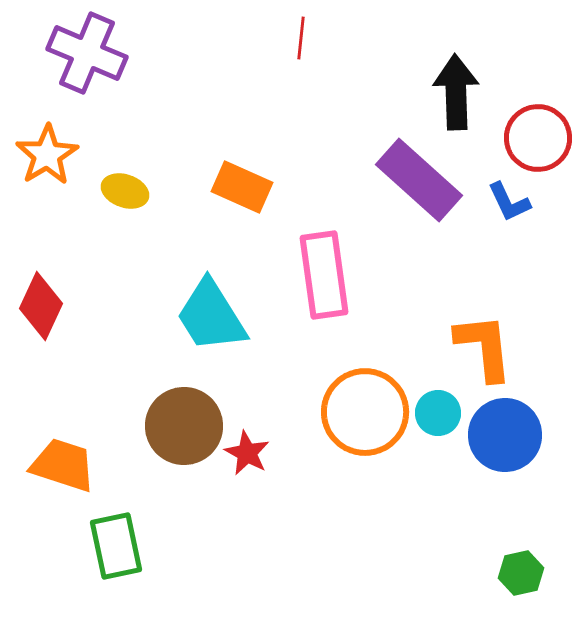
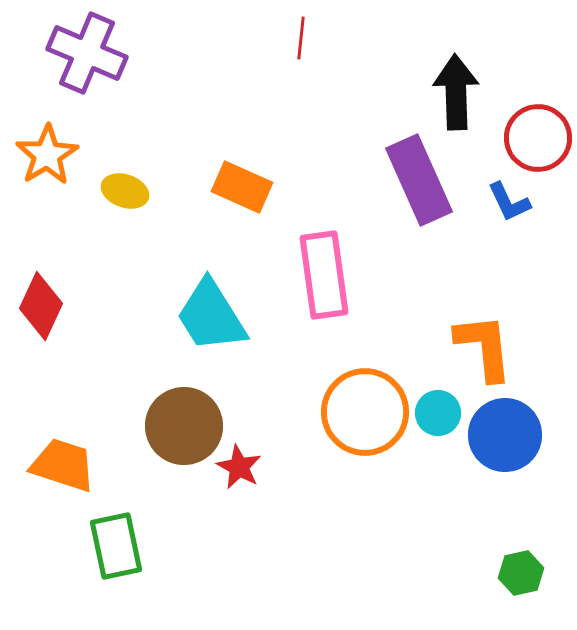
purple rectangle: rotated 24 degrees clockwise
red star: moved 8 px left, 14 px down
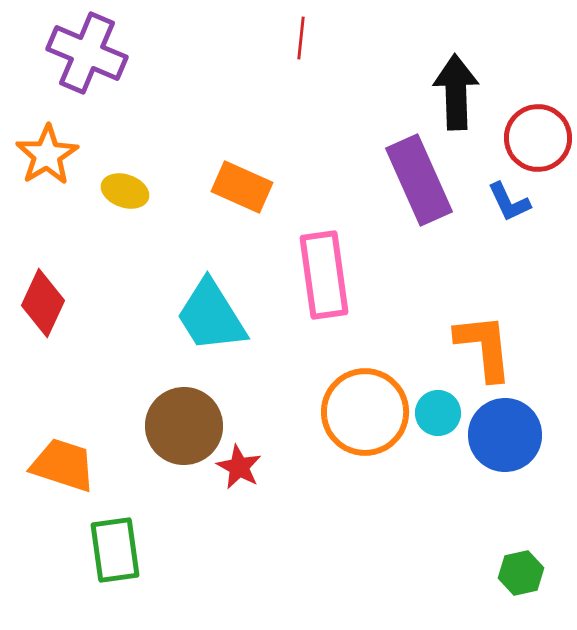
red diamond: moved 2 px right, 3 px up
green rectangle: moved 1 px left, 4 px down; rotated 4 degrees clockwise
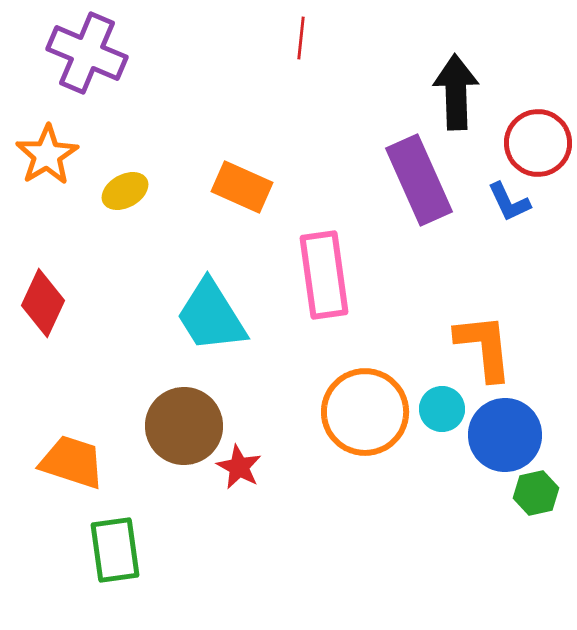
red circle: moved 5 px down
yellow ellipse: rotated 48 degrees counterclockwise
cyan circle: moved 4 px right, 4 px up
orange trapezoid: moved 9 px right, 3 px up
green hexagon: moved 15 px right, 80 px up
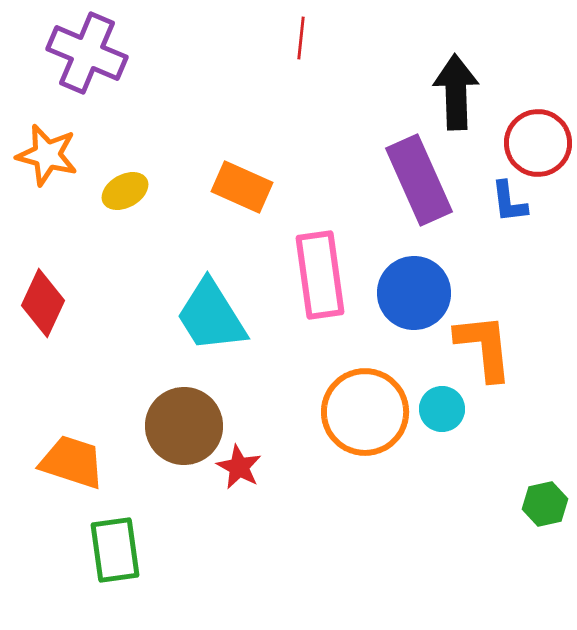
orange star: rotated 26 degrees counterclockwise
blue L-shape: rotated 18 degrees clockwise
pink rectangle: moved 4 px left
blue circle: moved 91 px left, 142 px up
green hexagon: moved 9 px right, 11 px down
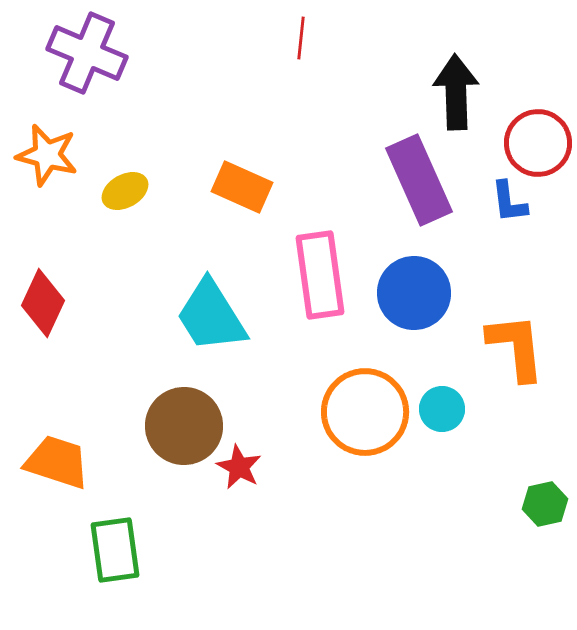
orange L-shape: moved 32 px right
orange trapezoid: moved 15 px left
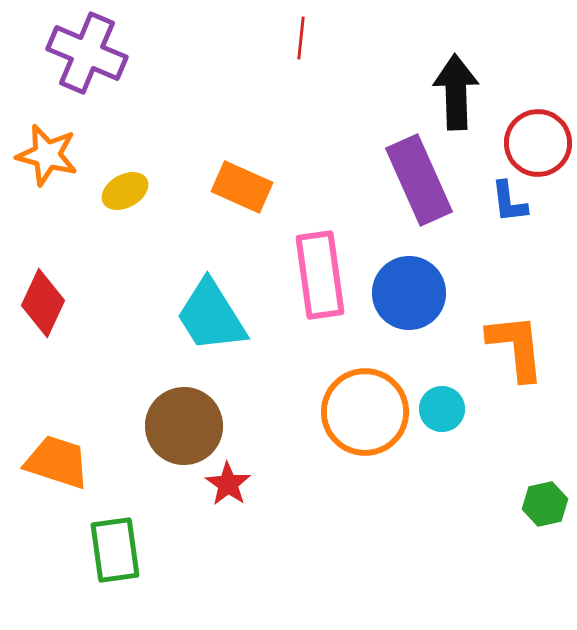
blue circle: moved 5 px left
red star: moved 11 px left, 17 px down; rotated 6 degrees clockwise
